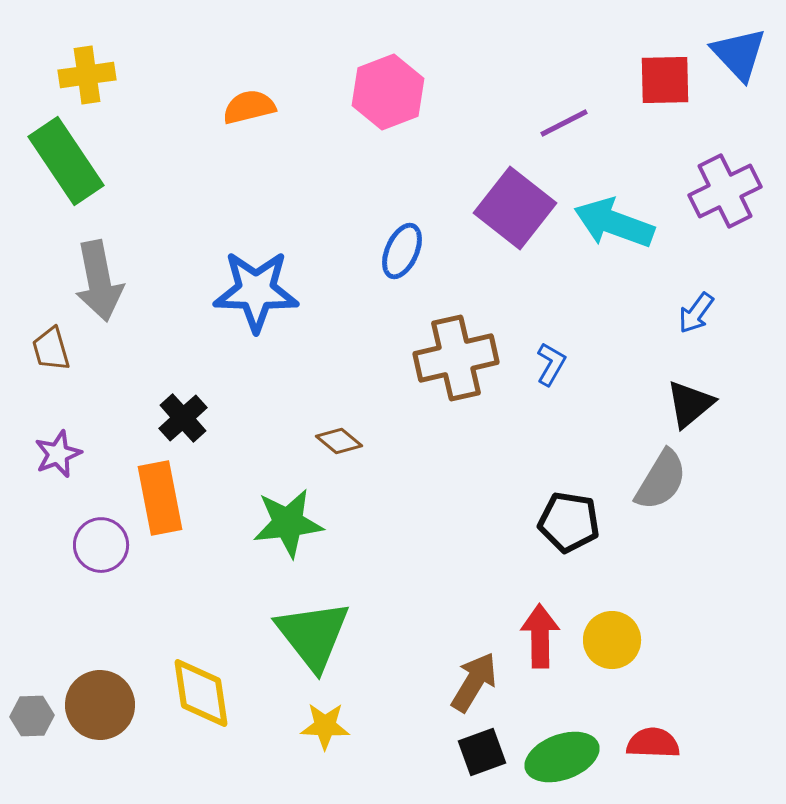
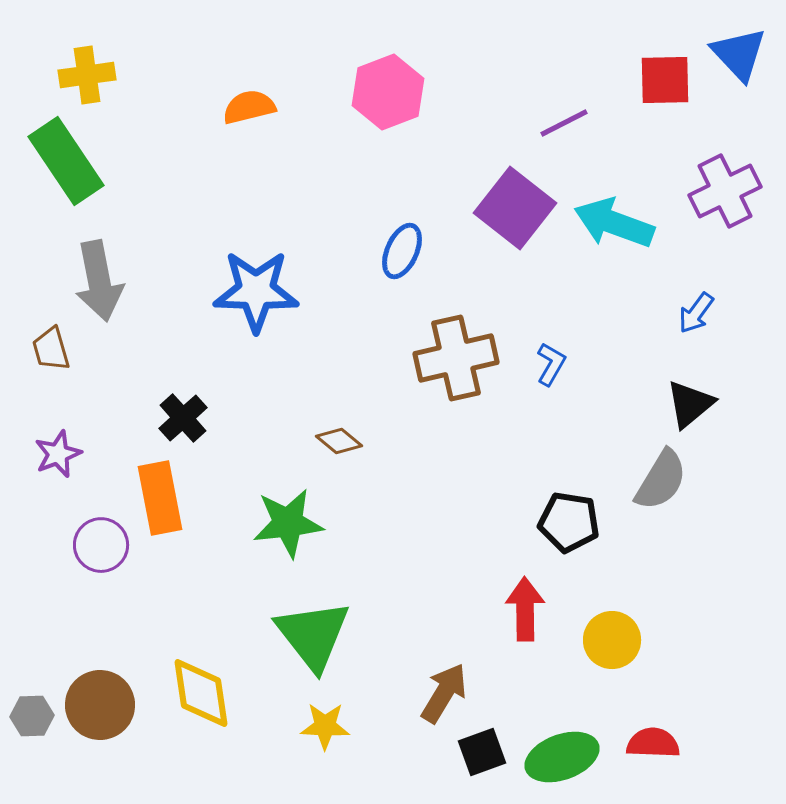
red arrow: moved 15 px left, 27 px up
brown arrow: moved 30 px left, 11 px down
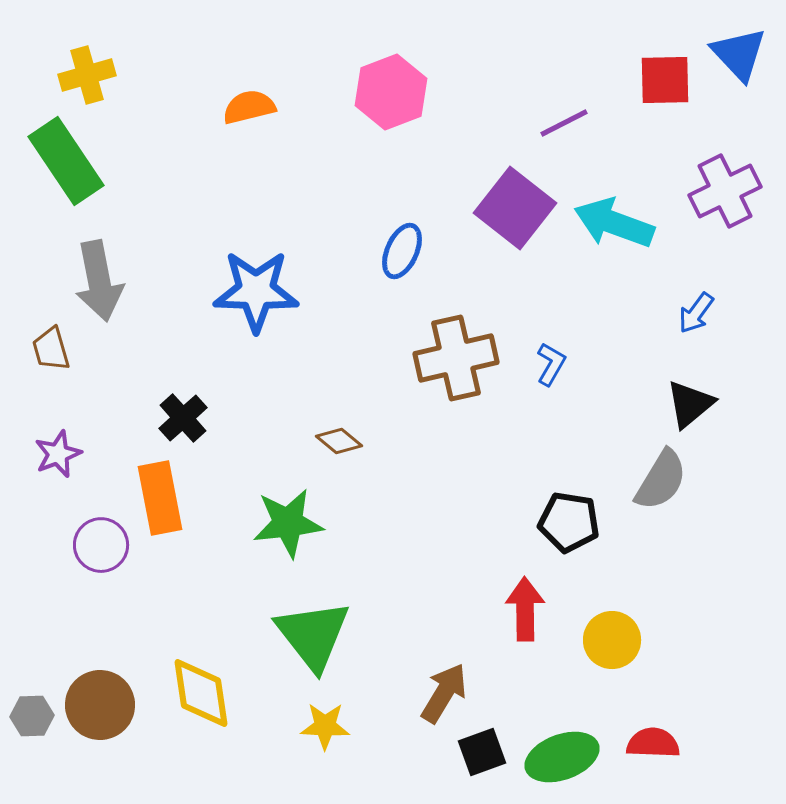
yellow cross: rotated 8 degrees counterclockwise
pink hexagon: moved 3 px right
